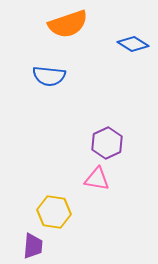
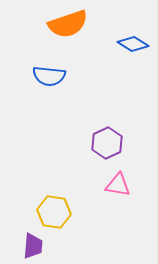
pink triangle: moved 21 px right, 6 px down
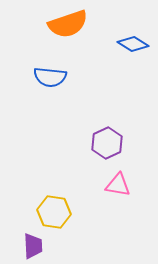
blue semicircle: moved 1 px right, 1 px down
purple trapezoid: rotated 8 degrees counterclockwise
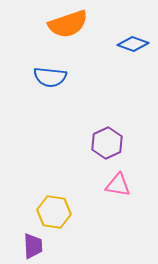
blue diamond: rotated 12 degrees counterclockwise
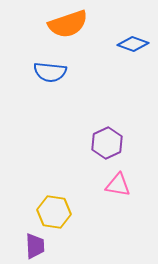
blue semicircle: moved 5 px up
purple trapezoid: moved 2 px right
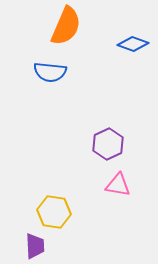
orange semicircle: moved 2 px left, 2 px down; rotated 48 degrees counterclockwise
purple hexagon: moved 1 px right, 1 px down
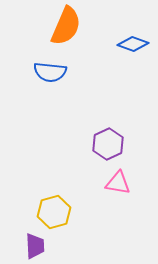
pink triangle: moved 2 px up
yellow hexagon: rotated 24 degrees counterclockwise
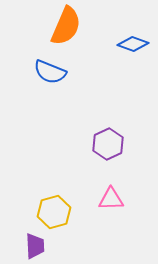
blue semicircle: rotated 16 degrees clockwise
pink triangle: moved 7 px left, 16 px down; rotated 12 degrees counterclockwise
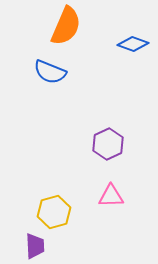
pink triangle: moved 3 px up
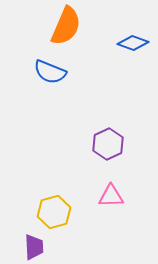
blue diamond: moved 1 px up
purple trapezoid: moved 1 px left, 1 px down
